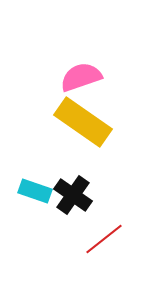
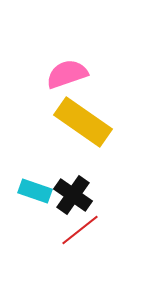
pink semicircle: moved 14 px left, 3 px up
red line: moved 24 px left, 9 px up
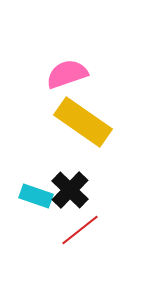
cyan rectangle: moved 1 px right, 5 px down
black cross: moved 3 px left, 5 px up; rotated 9 degrees clockwise
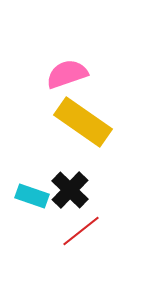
cyan rectangle: moved 4 px left
red line: moved 1 px right, 1 px down
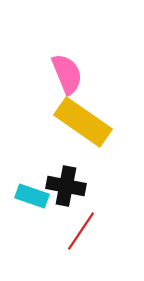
pink semicircle: rotated 87 degrees clockwise
black cross: moved 4 px left, 4 px up; rotated 33 degrees counterclockwise
red line: rotated 18 degrees counterclockwise
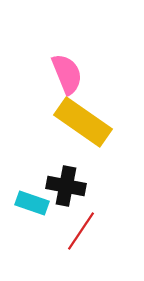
cyan rectangle: moved 7 px down
